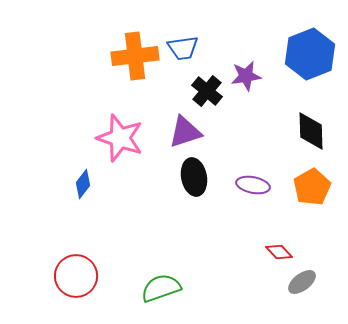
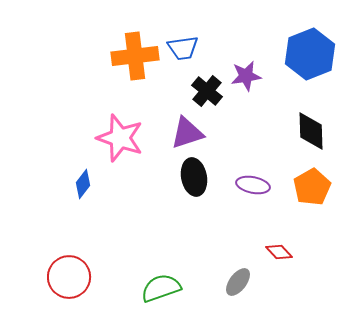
purple triangle: moved 2 px right, 1 px down
red circle: moved 7 px left, 1 px down
gray ellipse: moved 64 px left; rotated 16 degrees counterclockwise
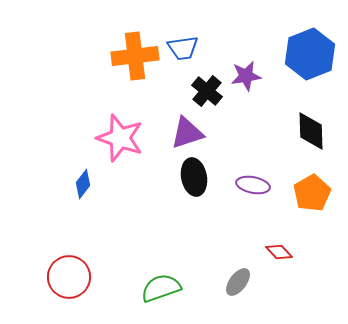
orange pentagon: moved 6 px down
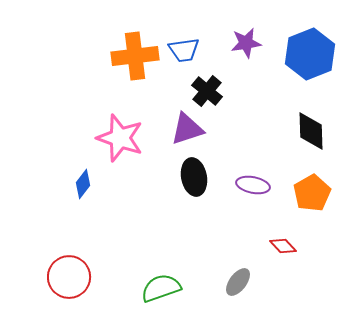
blue trapezoid: moved 1 px right, 2 px down
purple star: moved 33 px up
purple triangle: moved 4 px up
red diamond: moved 4 px right, 6 px up
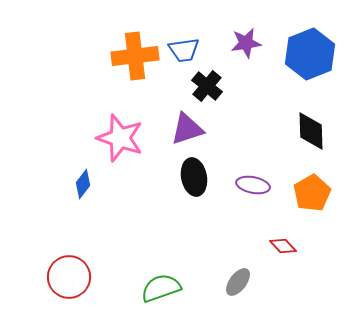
black cross: moved 5 px up
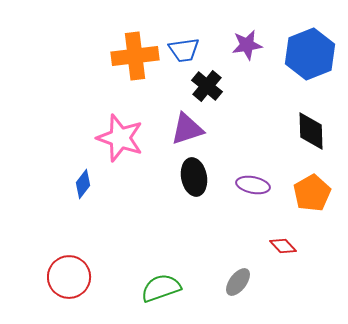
purple star: moved 1 px right, 2 px down
